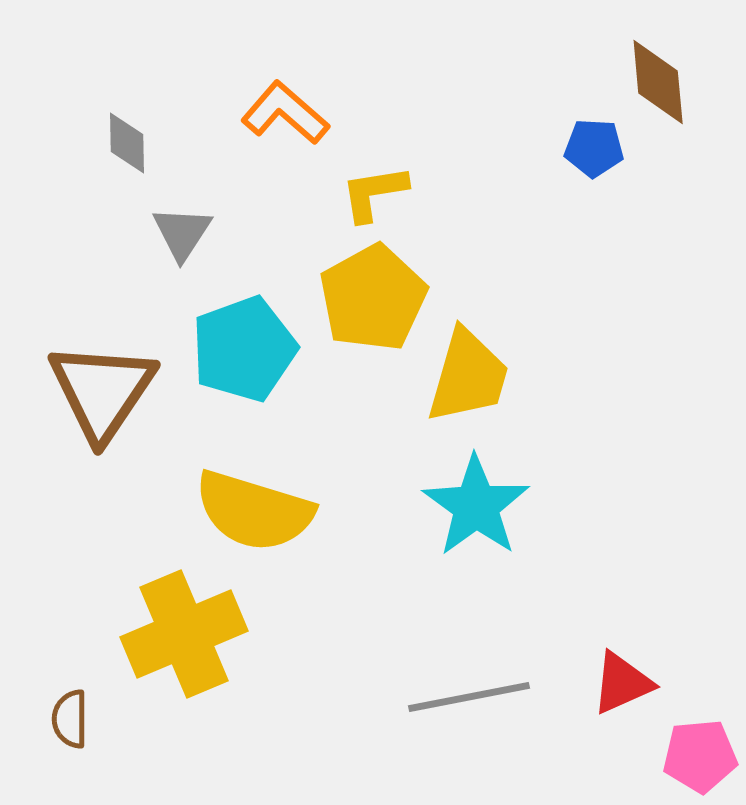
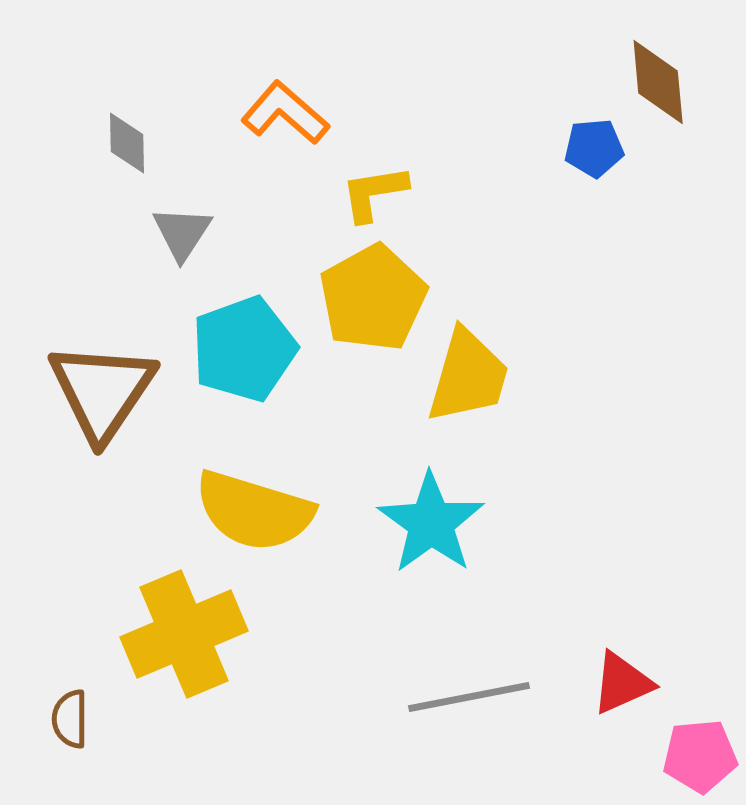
blue pentagon: rotated 8 degrees counterclockwise
cyan star: moved 45 px left, 17 px down
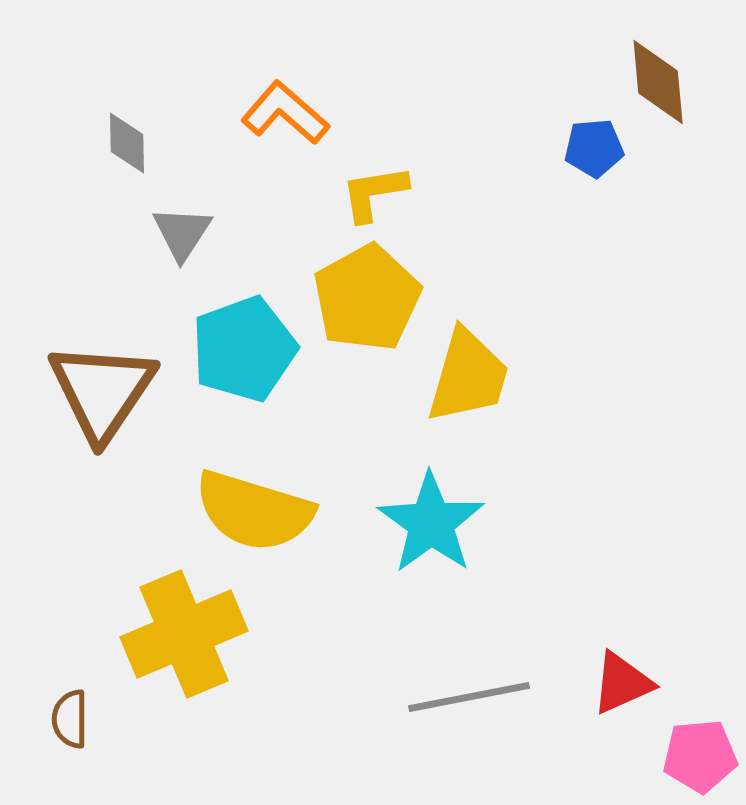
yellow pentagon: moved 6 px left
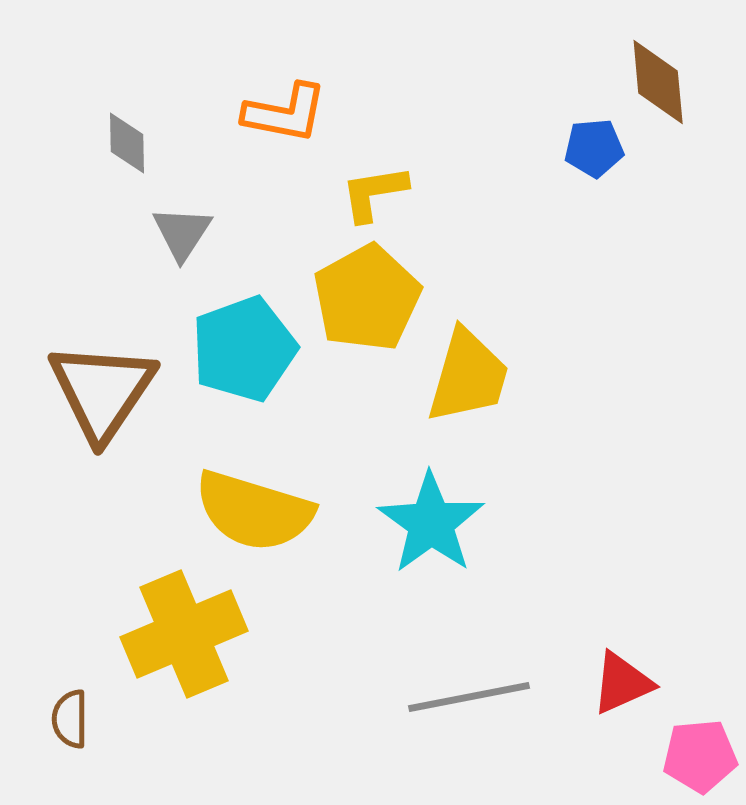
orange L-shape: rotated 150 degrees clockwise
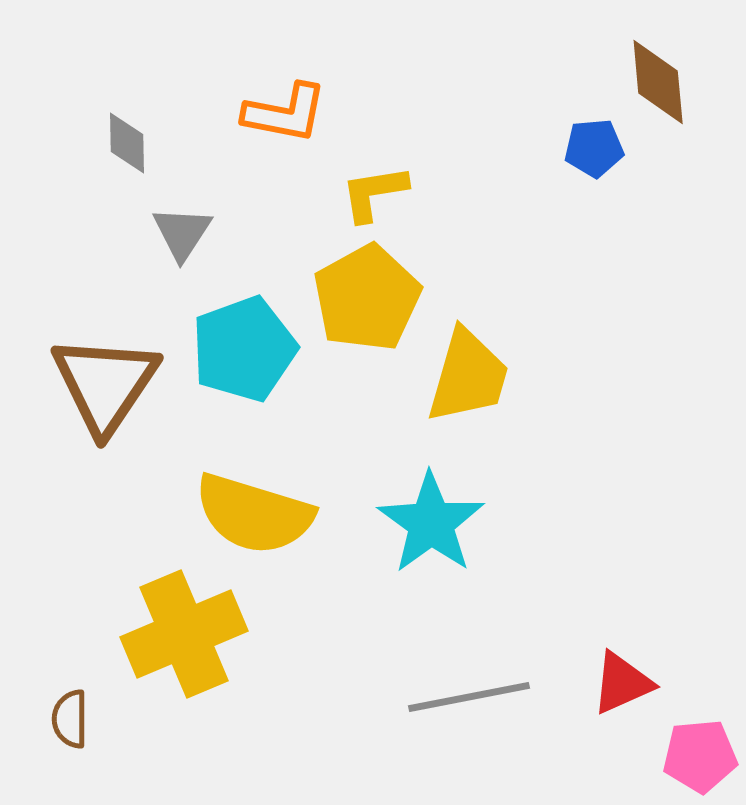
brown triangle: moved 3 px right, 7 px up
yellow semicircle: moved 3 px down
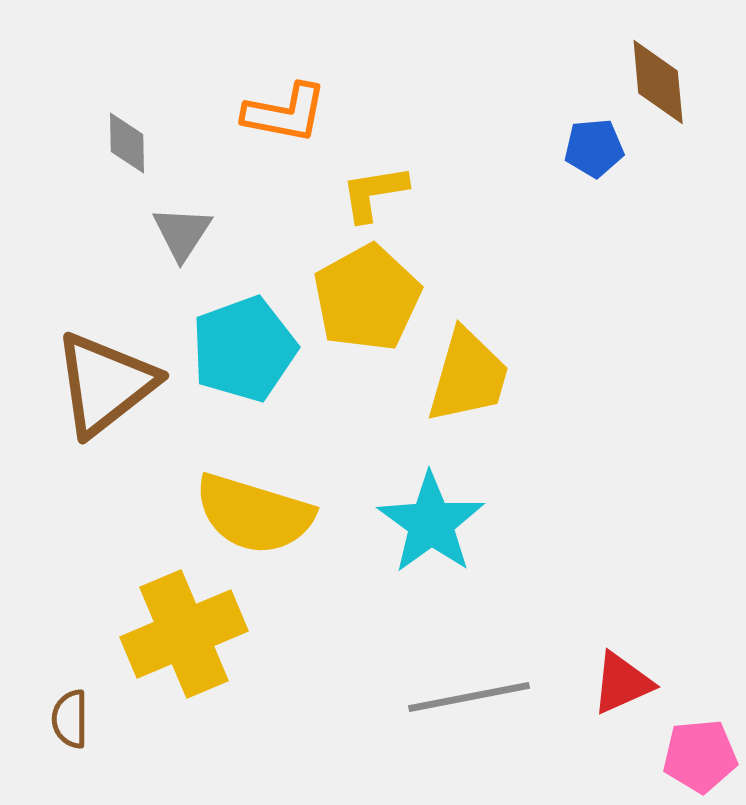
brown triangle: rotated 18 degrees clockwise
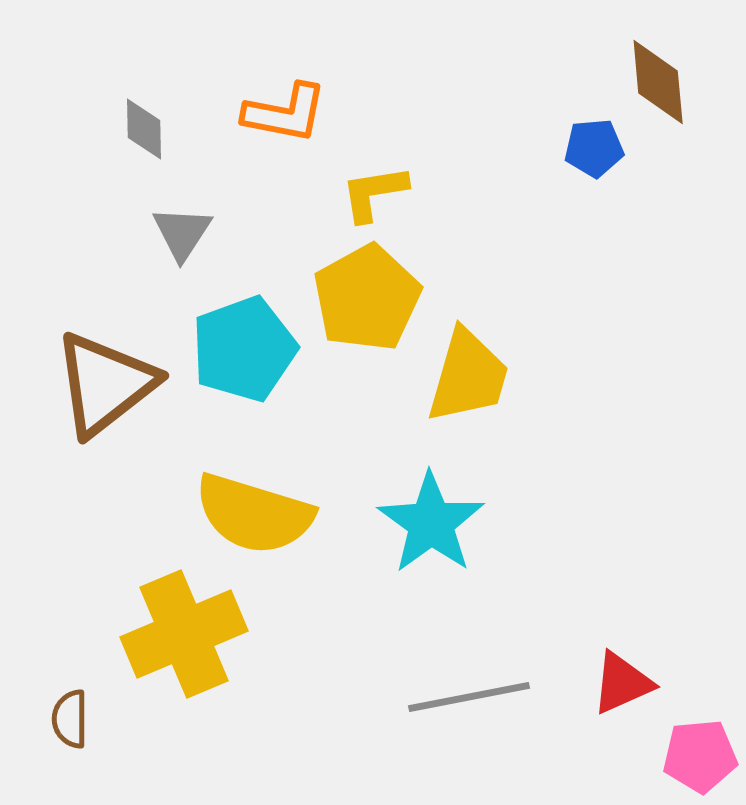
gray diamond: moved 17 px right, 14 px up
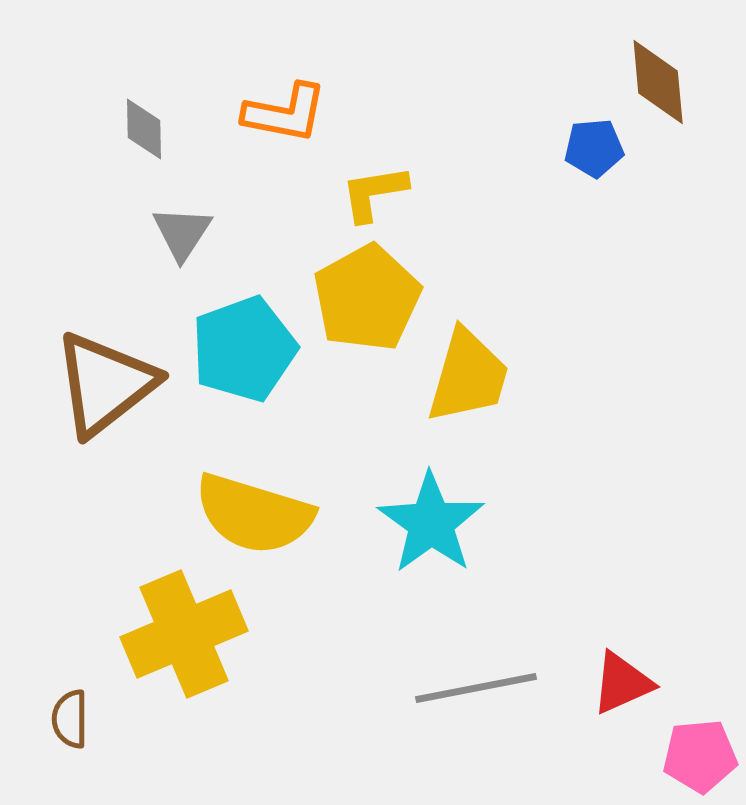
gray line: moved 7 px right, 9 px up
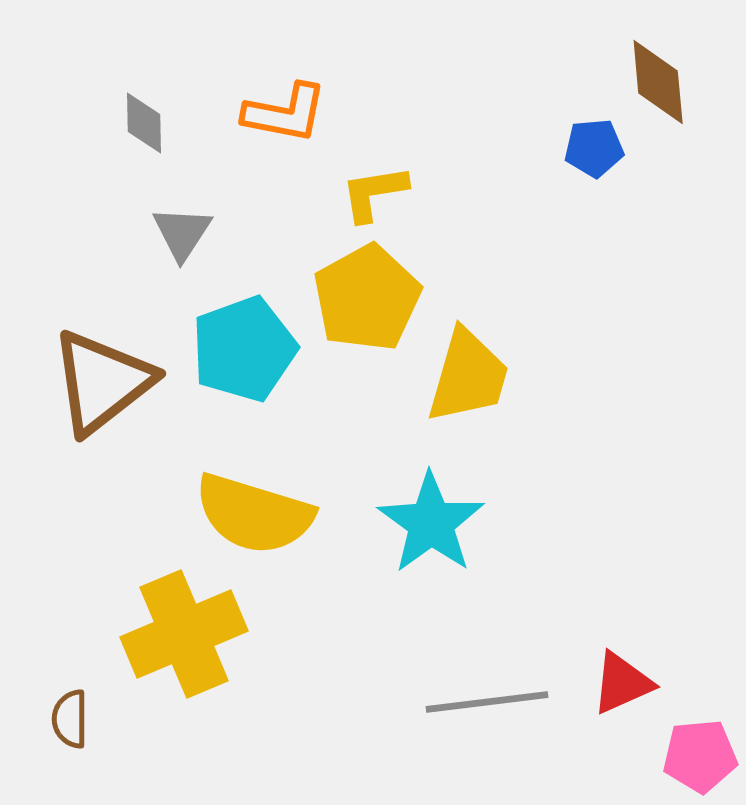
gray diamond: moved 6 px up
brown triangle: moved 3 px left, 2 px up
gray line: moved 11 px right, 14 px down; rotated 4 degrees clockwise
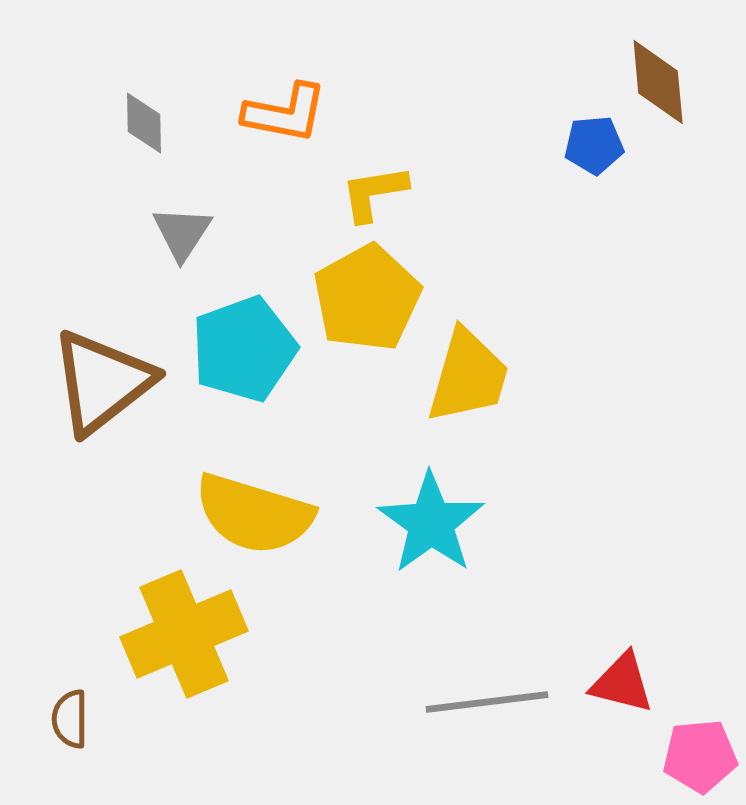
blue pentagon: moved 3 px up
red triangle: rotated 38 degrees clockwise
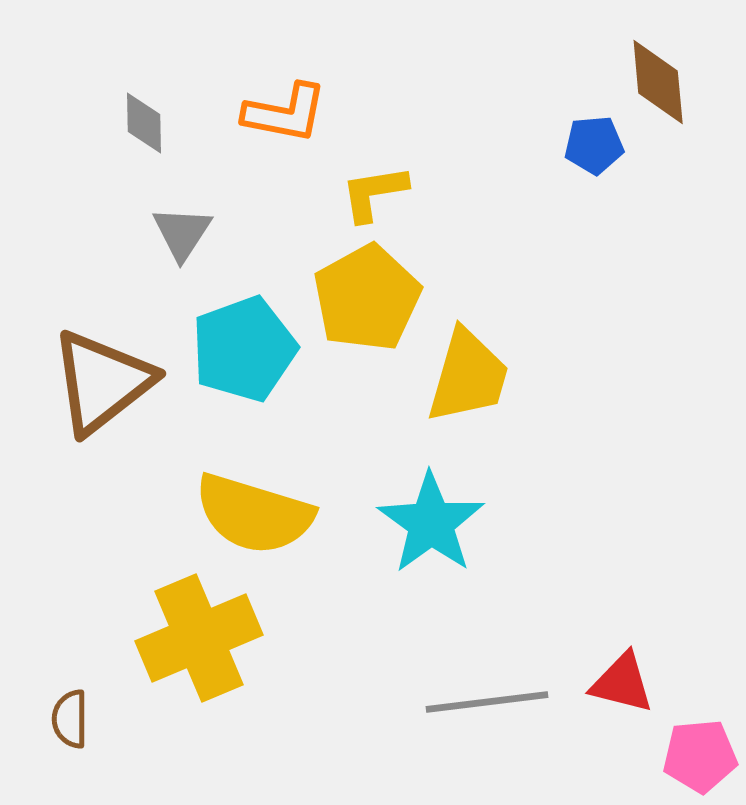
yellow cross: moved 15 px right, 4 px down
